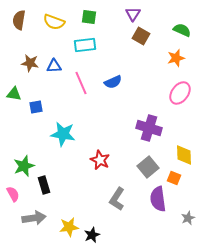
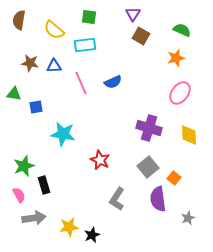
yellow semicircle: moved 8 px down; rotated 20 degrees clockwise
yellow diamond: moved 5 px right, 20 px up
orange square: rotated 16 degrees clockwise
pink semicircle: moved 6 px right, 1 px down
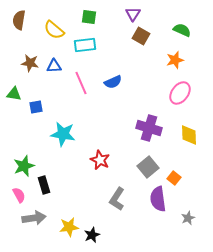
orange star: moved 1 px left, 2 px down
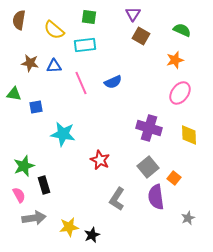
purple semicircle: moved 2 px left, 2 px up
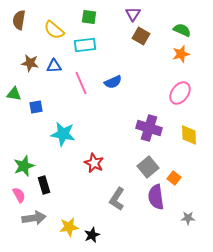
orange star: moved 6 px right, 6 px up
red star: moved 6 px left, 3 px down
gray star: rotated 24 degrees clockwise
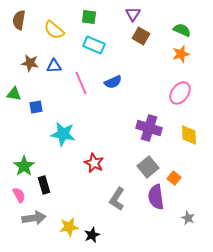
cyan rectangle: moved 9 px right; rotated 30 degrees clockwise
green star: rotated 15 degrees counterclockwise
gray star: rotated 24 degrees clockwise
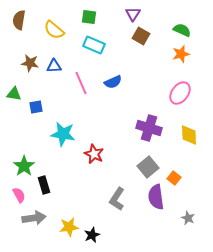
red star: moved 9 px up
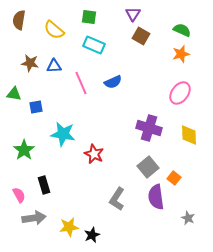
green star: moved 16 px up
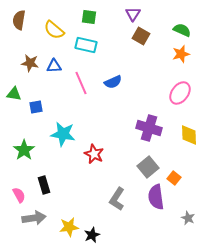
cyan rectangle: moved 8 px left; rotated 10 degrees counterclockwise
